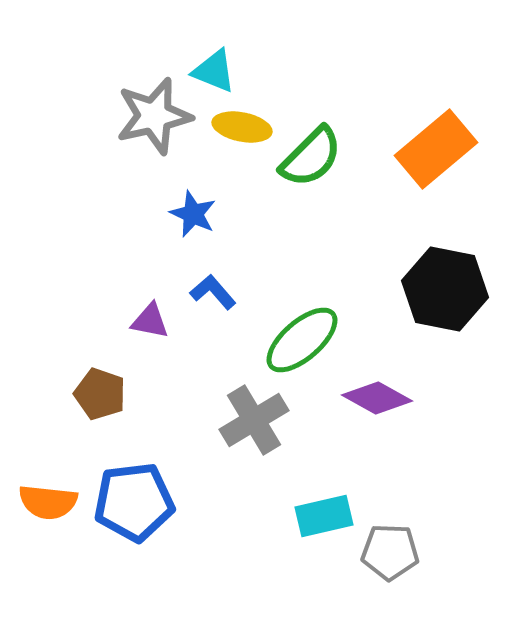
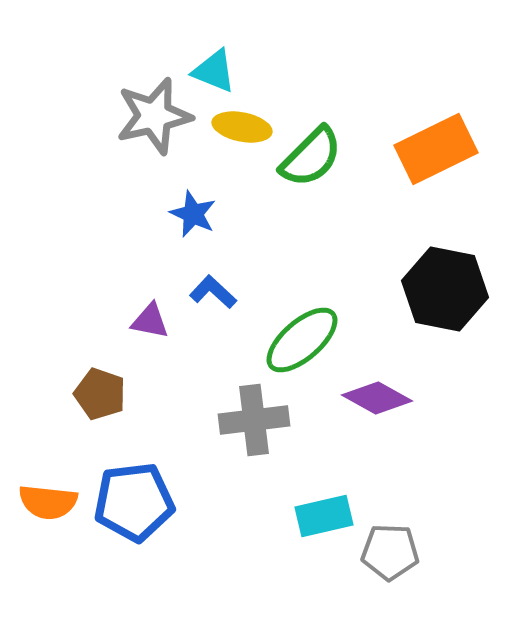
orange rectangle: rotated 14 degrees clockwise
blue L-shape: rotated 6 degrees counterclockwise
gray cross: rotated 24 degrees clockwise
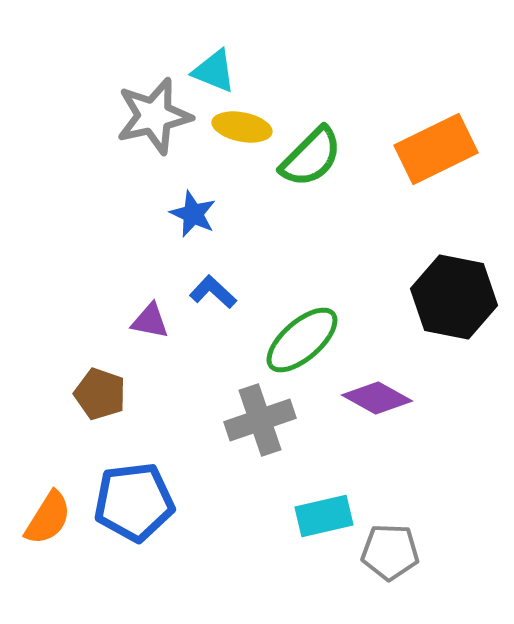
black hexagon: moved 9 px right, 8 px down
gray cross: moved 6 px right; rotated 12 degrees counterclockwise
orange semicircle: moved 16 px down; rotated 64 degrees counterclockwise
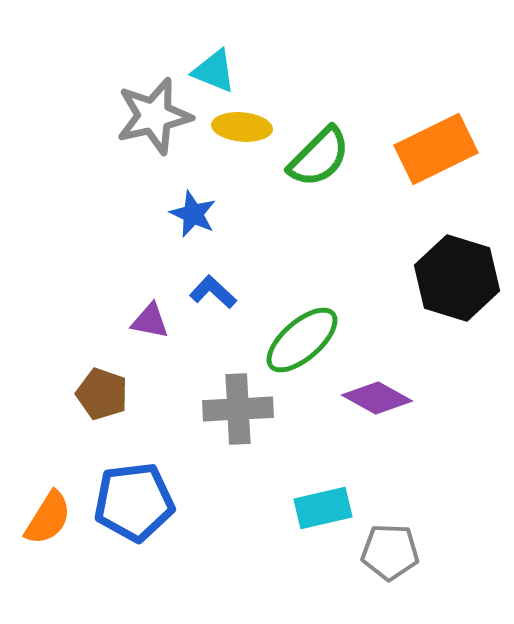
yellow ellipse: rotated 6 degrees counterclockwise
green semicircle: moved 8 px right
black hexagon: moved 3 px right, 19 px up; rotated 6 degrees clockwise
brown pentagon: moved 2 px right
gray cross: moved 22 px left, 11 px up; rotated 16 degrees clockwise
cyan rectangle: moved 1 px left, 8 px up
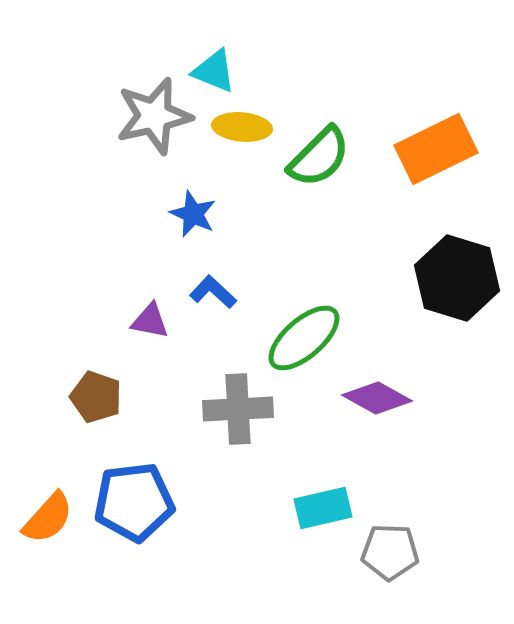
green ellipse: moved 2 px right, 2 px up
brown pentagon: moved 6 px left, 3 px down
orange semicircle: rotated 10 degrees clockwise
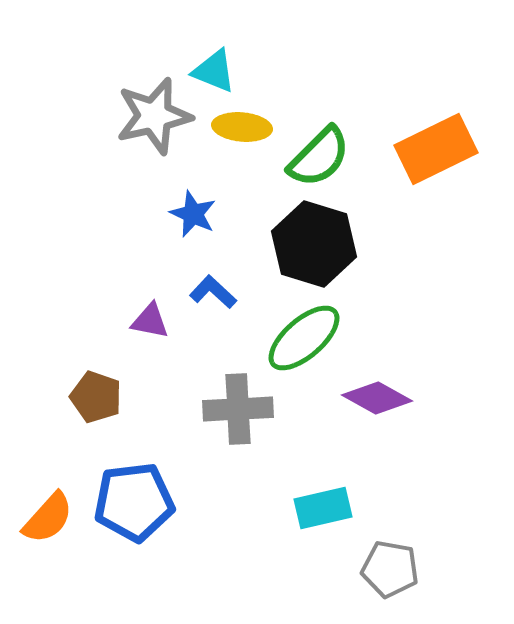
black hexagon: moved 143 px left, 34 px up
gray pentagon: moved 17 px down; rotated 8 degrees clockwise
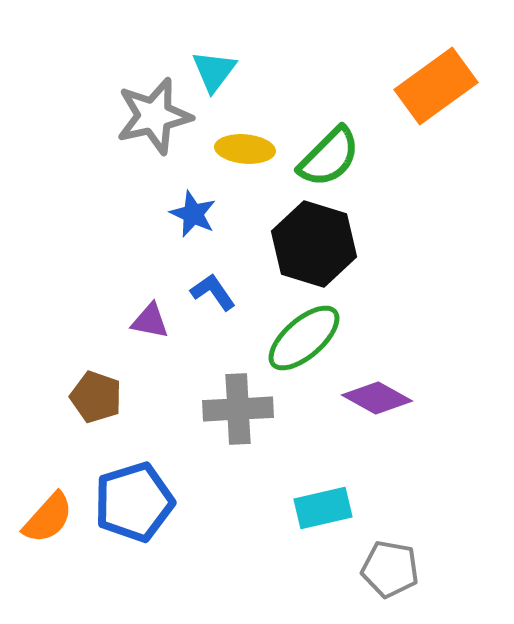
cyan triangle: rotated 45 degrees clockwise
yellow ellipse: moved 3 px right, 22 px down
orange rectangle: moved 63 px up; rotated 10 degrees counterclockwise
green semicircle: moved 10 px right
blue L-shape: rotated 12 degrees clockwise
blue pentagon: rotated 10 degrees counterclockwise
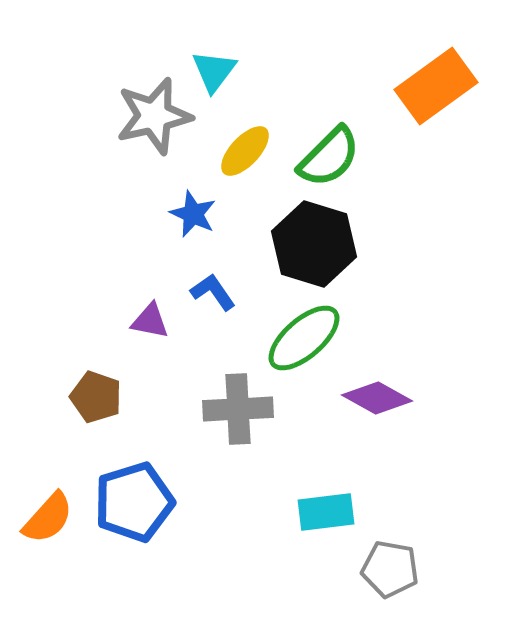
yellow ellipse: moved 2 px down; rotated 52 degrees counterclockwise
cyan rectangle: moved 3 px right, 4 px down; rotated 6 degrees clockwise
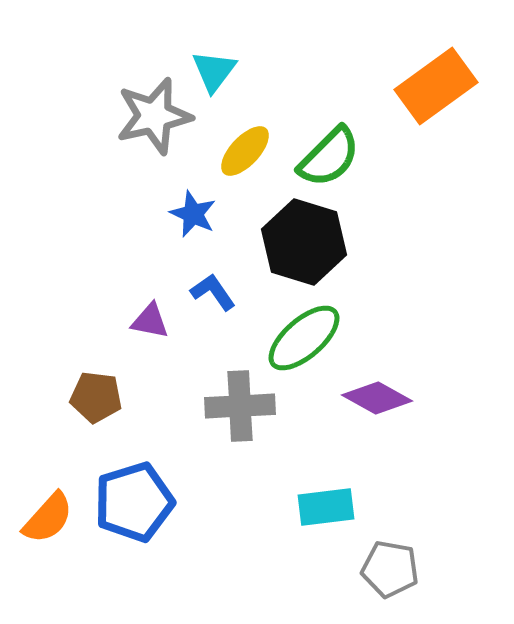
black hexagon: moved 10 px left, 2 px up
brown pentagon: rotated 12 degrees counterclockwise
gray cross: moved 2 px right, 3 px up
cyan rectangle: moved 5 px up
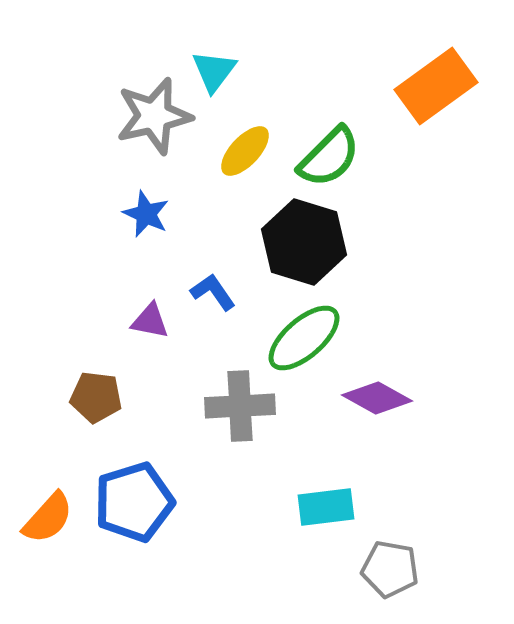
blue star: moved 47 px left
